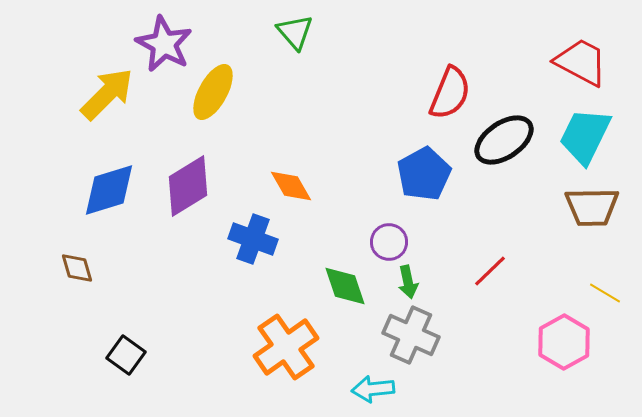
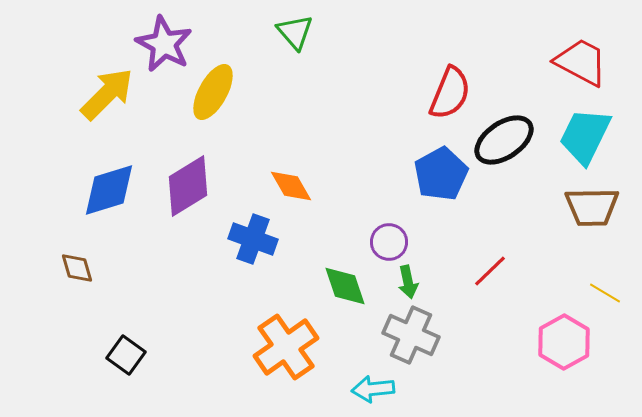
blue pentagon: moved 17 px right
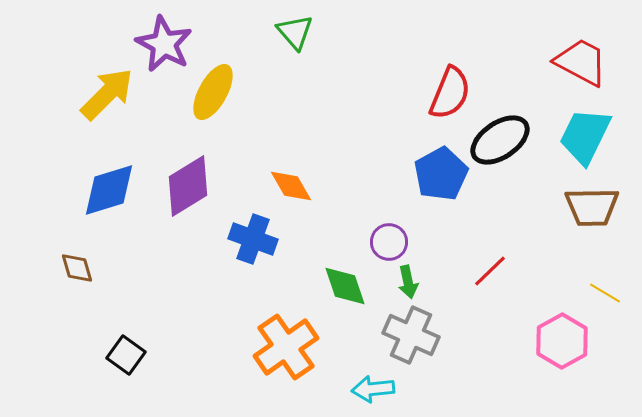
black ellipse: moved 4 px left
pink hexagon: moved 2 px left, 1 px up
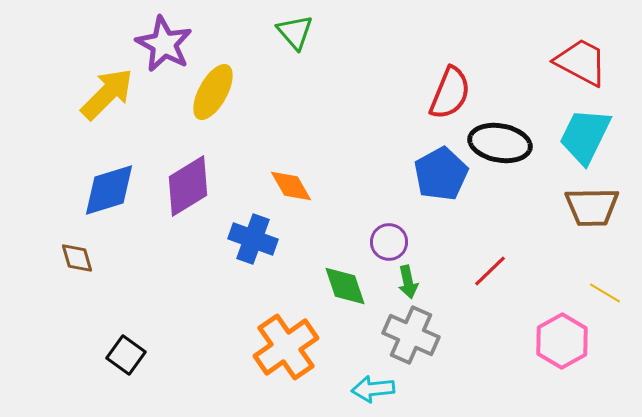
black ellipse: moved 3 px down; rotated 44 degrees clockwise
brown diamond: moved 10 px up
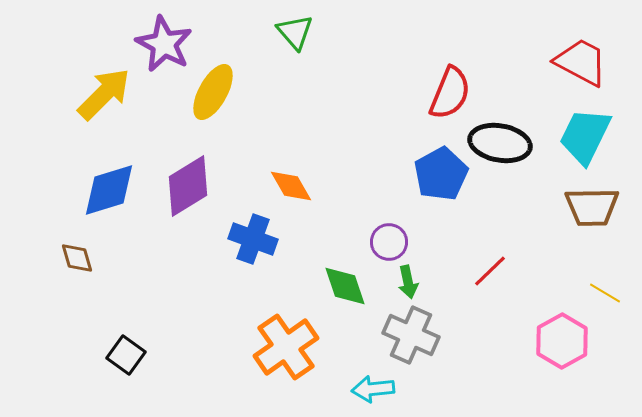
yellow arrow: moved 3 px left
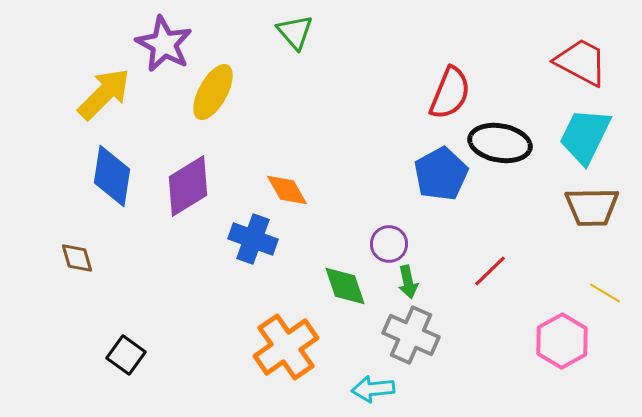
orange diamond: moved 4 px left, 4 px down
blue diamond: moved 3 px right, 14 px up; rotated 64 degrees counterclockwise
purple circle: moved 2 px down
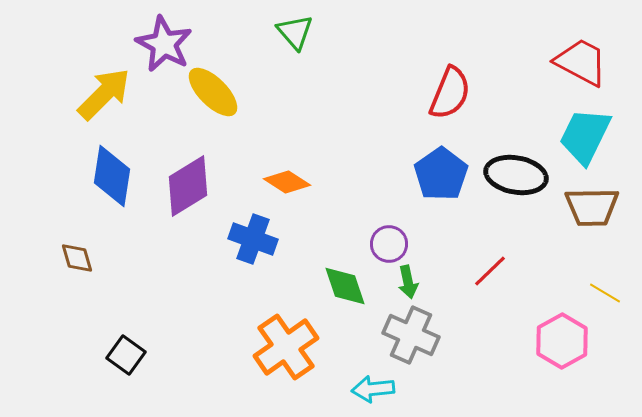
yellow ellipse: rotated 74 degrees counterclockwise
black ellipse: moved 16 px right, 32 px down
blue pentagon: rotated 6 degrees counterclockwise
orange diamond: moved 8 px up; rotated 27 degrees counterclockwise
